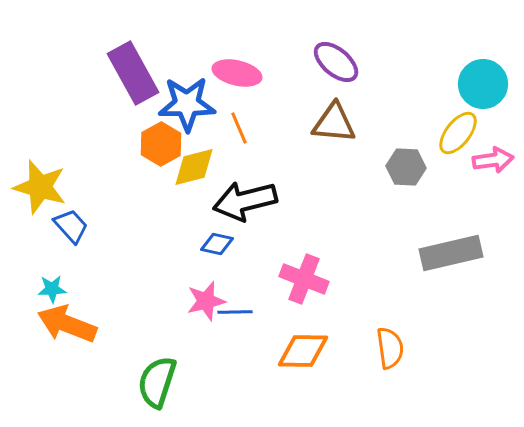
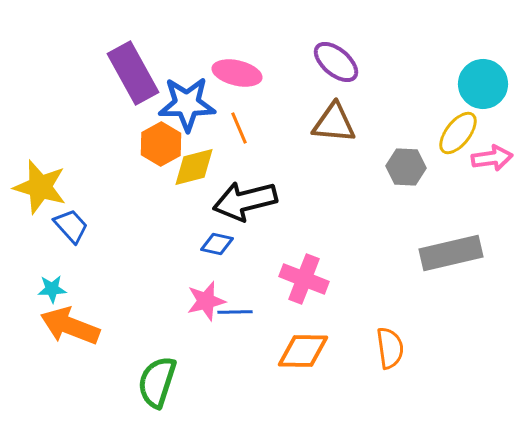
pink arrow: moved 1 px left, 2 px up
orange arrow: moved 3 px right, 2 px down
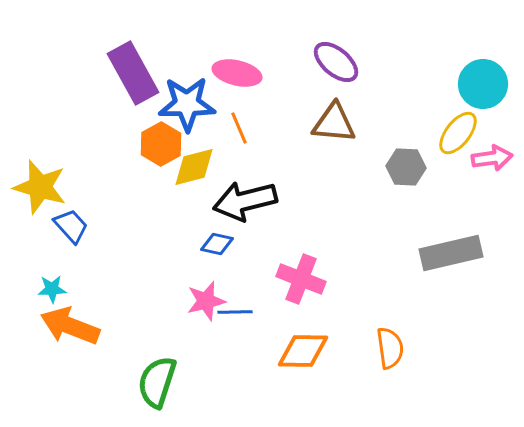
pink cross: moved 3 px left
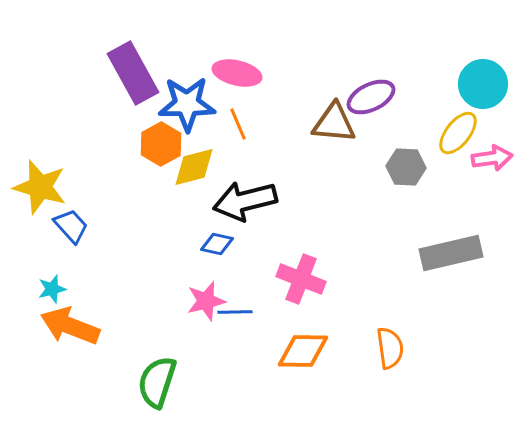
purple ellipse: moved 35 px right, 35 px down; rotated 66 degrees counterclockwise
orange line: moved 1 px left, 4 px up
cyan star: rotated 12 degrees counterclockwise
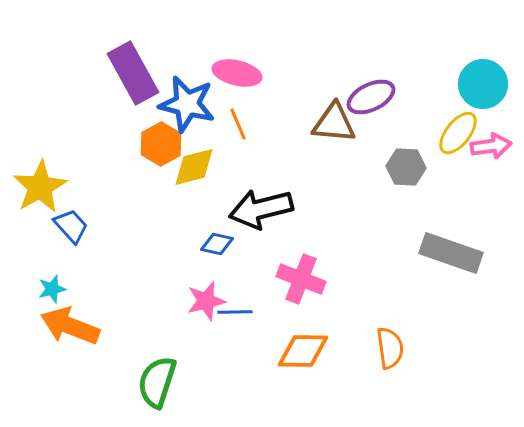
blue star: rotated 14 degrees clockwise
pink arrow: moved 1 px left, 12 px up
yellow star: rotated 26 degrees clockwise
black arrow: moved 16 px right, 8 px down
gray rectangle: rotated 32 degrees clockwise
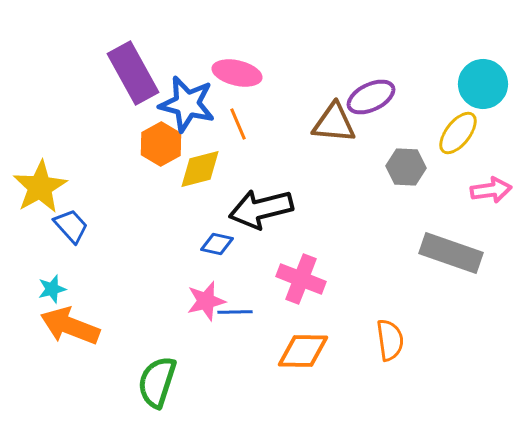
pink arrow: moved 44 px down
yellow diamond: moved 6 px right, 2 px down
orange semicircle: moved 8 px up
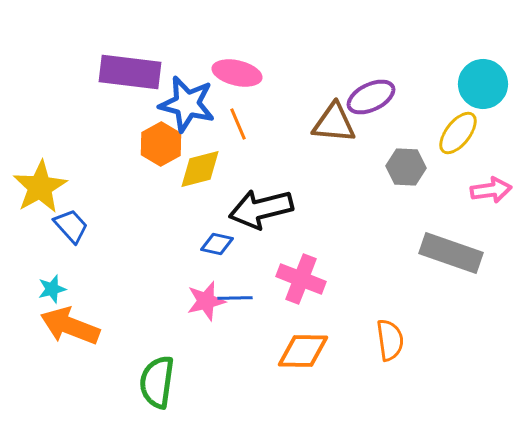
purple rectangle: moved 3 px left, 1 px up; rotated 54 degrees counterclockwise
blue line: moved 14 px up
green semicircle: rotated 10 degrees counterclockwise
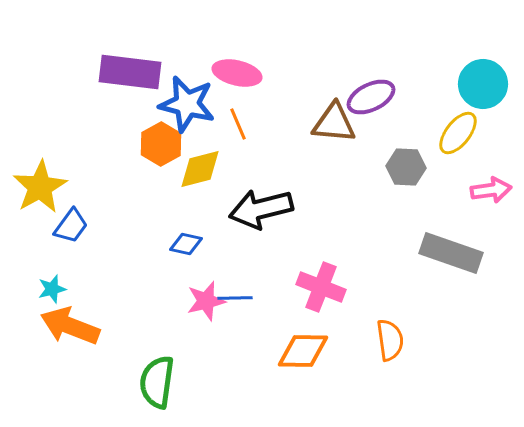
blue trapezoid: rotated 78 degrees clockwise
blue diamond: moved 31 px left
pink cross: moved 20 px right, 8 px down
